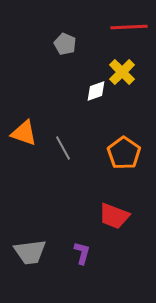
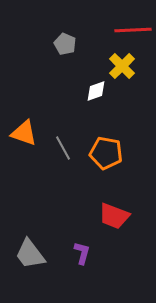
red line: moved 4 px right, 3 px down
yellow cross: moved 6 px up
orange pentagon: moved 18 px left; rotated 24 degrees counterclockwise
gray trapezoid: moved 2 px down; rotated 60 degrees clockwise
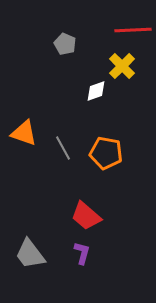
red trapezoid: moved 28 px left; rotated 20 degrees clockwise
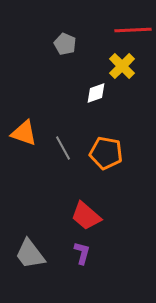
white diamond: moved 2 px down
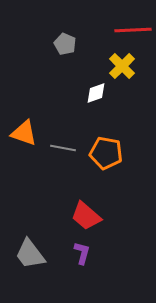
gray line: rotated 50 degrees counterclockwise
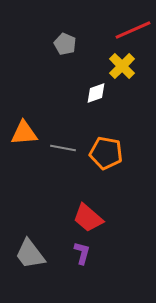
red line: rotated 21 degrees counterclockwise
orange triangle: rotated 24 degrees counterclockwise
red trapezoid: moved 2 px right, 2 px down
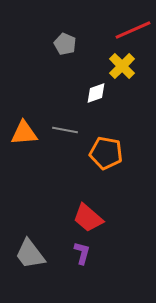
gray line: moved 2 px right, 18 px up
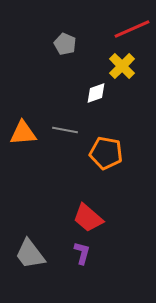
red line: moved 1 px left, 1 px up
orange triangle: moved 1 px left
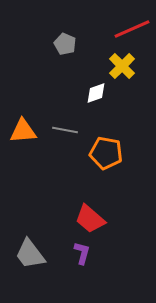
orange triangle: moved 2 px up
red trapezoid: moved 2 px right, 1 px down
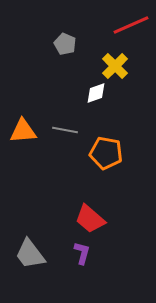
red line: moved 1 px left, 4 px up
yellow cross: moved 7 px left
